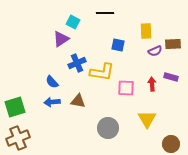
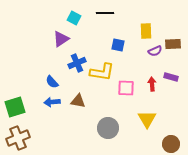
cyan square: moved 1 px right, 4 px up
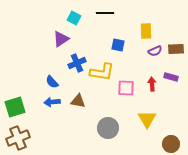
brown rectangle: moved 3 px right, 5 px down
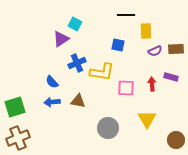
black line: moved 21 px right, 2 px down
cyan square: moved 1 px right, 6 px down
brown circle: moved 5 px right, 4 px up
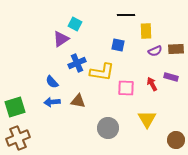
red arrow: rotated 24 degrees counterclockwise
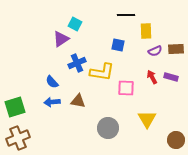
red arrow: moved 7 px up
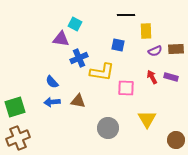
purple triangle: rotated 42 degrees clockwise
blue cross: moved 2 px right, 5 px up
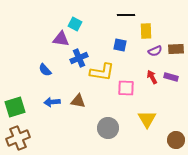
blue square: moved 2 px right
blue semicircle: moved 7 px left, 12 px up
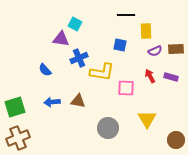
red arrow: moved 2 px left, 1 px up
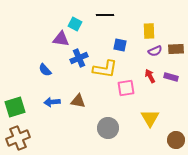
black line: moved 21 px left
yellow rectangle: moved 3 px right
yellow L-shape: moved 3 px right, 3 px up
pink square: rotated 12 degrees counterclockwise
yellow triangle: moved 3 px right, 1 px up
